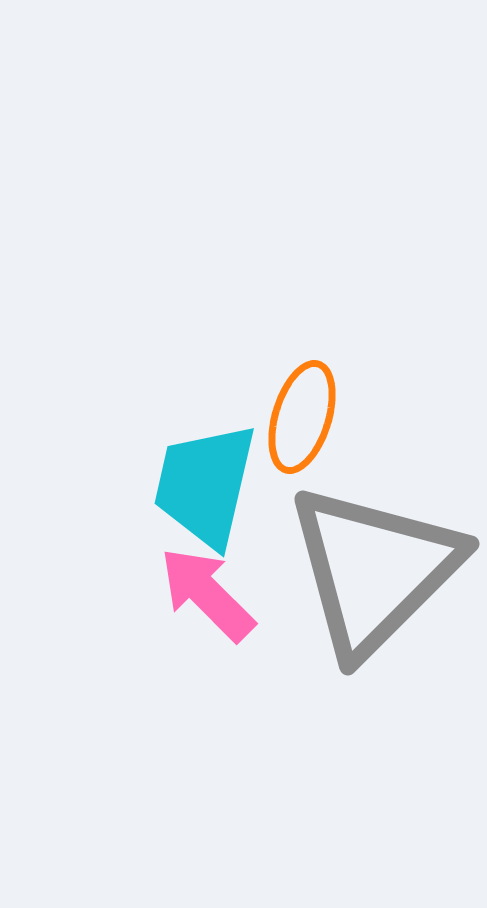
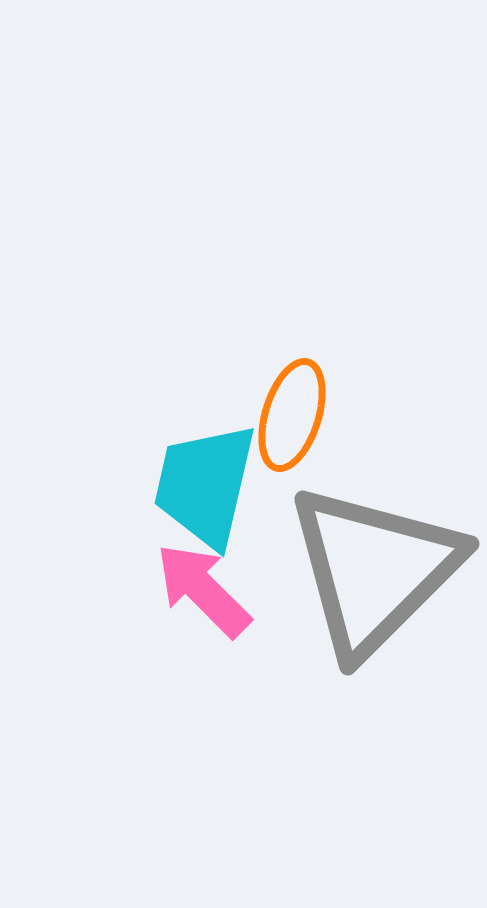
orange ellipse: moved 10 px left, 2 px up
pink arrow: moved 4 px left, 4 px up
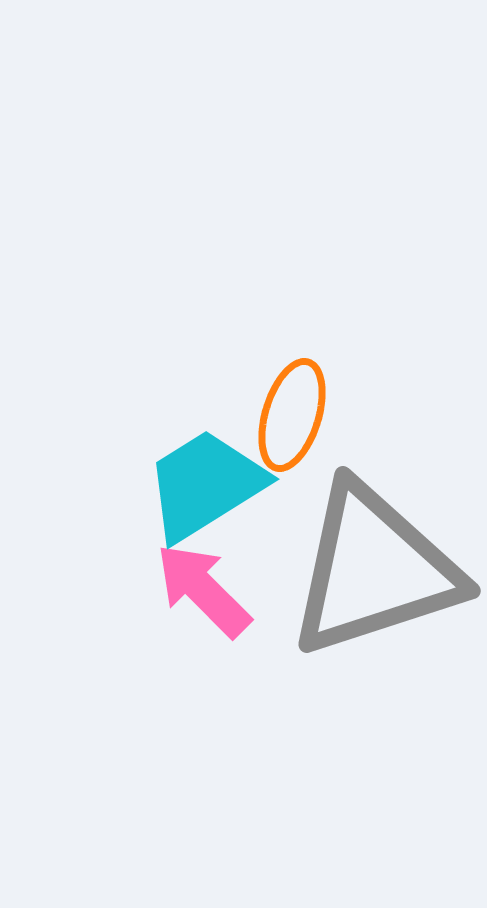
cyan trapezoid: rotated 45 degrees clockwise
gray triangle: rotated 27 degrees clockwise
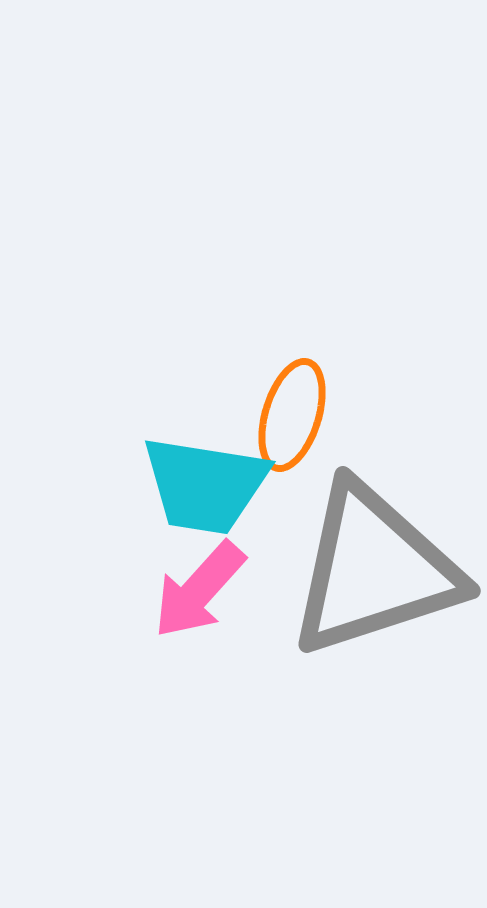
cyan trapezoid: rotated 139 degrees counterclockwise
pink arrow: moved 4 px left; rotated 93 degrees counterclockwise
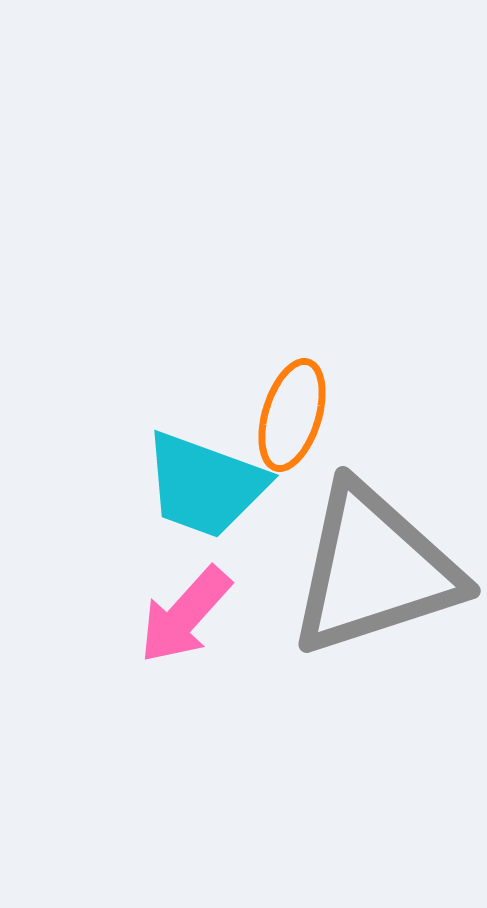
cyan trapezoid: rotated 11 degrees clockwise
pink arrow: moved 14 px left, 25 px down
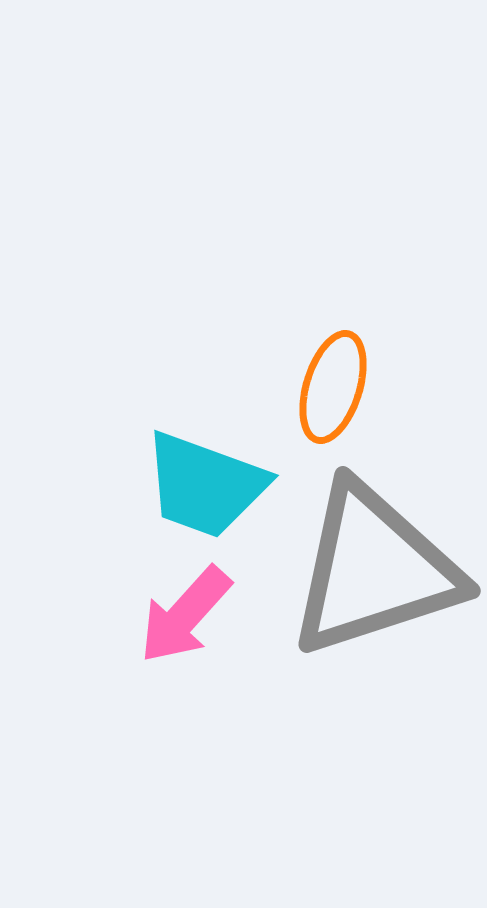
orange ellipse: moved 41 px right, 28 px up
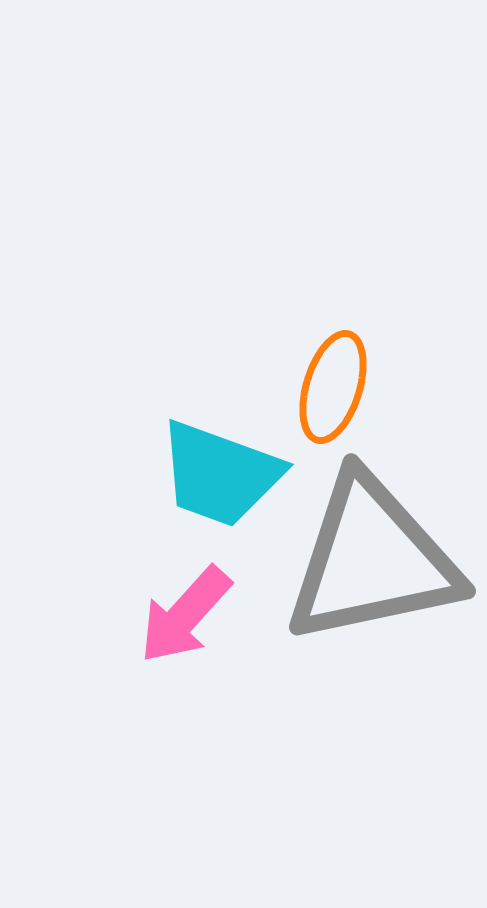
cyan trapezoid: moved 15 px right, 11 px up
gray triangle: moved 2 px left, 10 px up; rotated 6 degrees clockwise
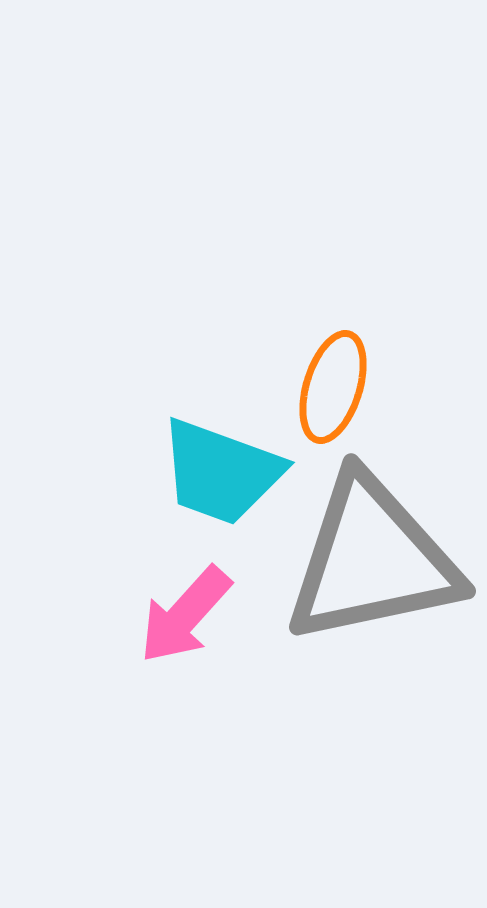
cyan trapezoid: moved 1 px right, 2 px up
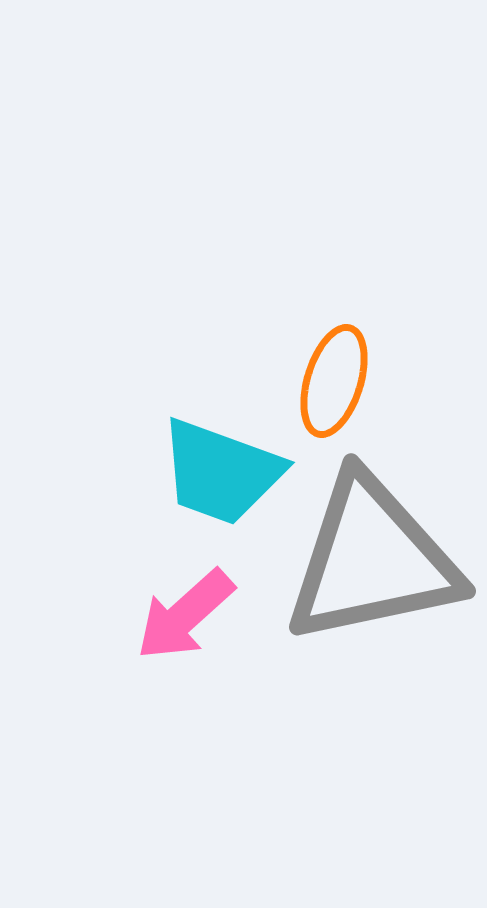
orange ellipse: moved 1 px right, 6 px up
pink arrow: rotated 6 degrees clockwise
